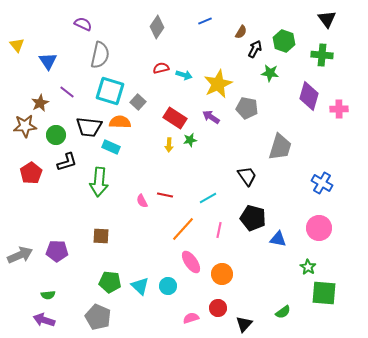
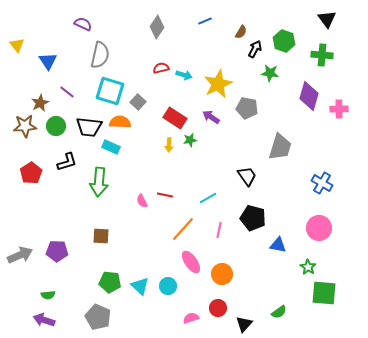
green circle at (56, 135): moved 9 px up
blue triangle at (278, 239): moved 6 px down
green semicircle at (283, 312): moved 4 px left
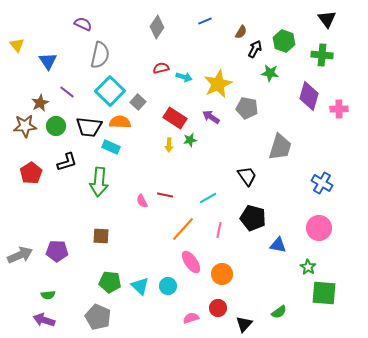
cyan arrow at (184, 75): moved 2 px down
cyan square at (110, 91): rotated 28 degrees clockwise
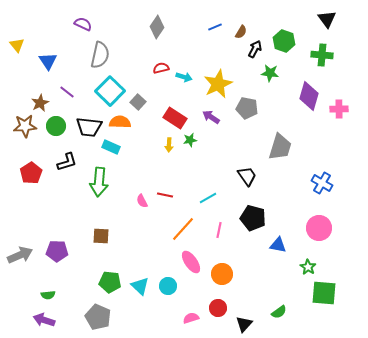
blue line at (205, 21): moved 10 px right, 6 px down
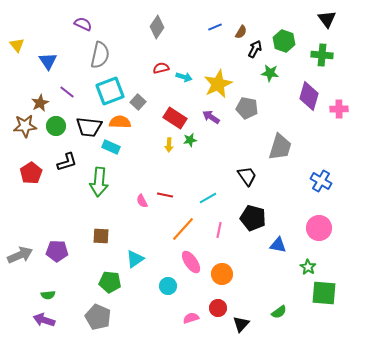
cyan square at (110, 91): rotated 24 degrees clockwise
blue cross at (322, 183): moved 1 px left, 2 px up
cyan triangle at (140, 286): moved 5 px left, 27 px up; rotated 42 degrees clockwise
black triangle at (244, 324): moved 3 px left
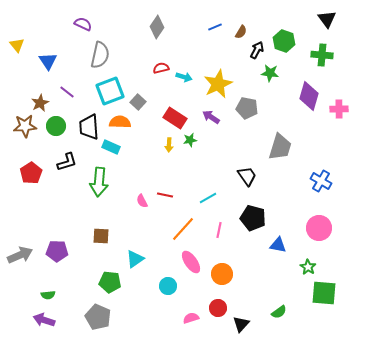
black arrow at (255, 49): moved 2 px right, 1 px down
black trapezoid at (89, 127): rotated 80 degrees clockwise
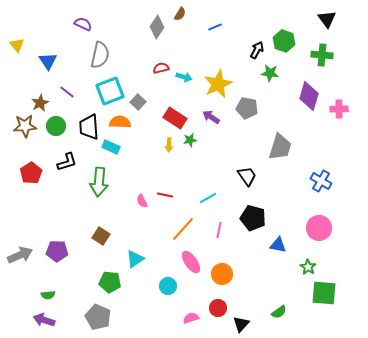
brown semicircle at (241, 32): moved 61 px left, 18 px up
brown square at (101, 236): rotated 30 degrees clockwise
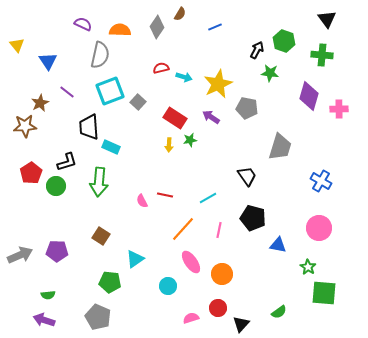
orange semicircle at (120, 122): moved 92 px up
green circle at (56, 126): moved 60 px down
